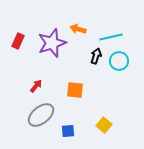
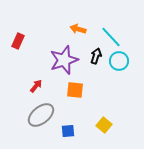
cyan line: rotated 60 degrees clockwise
purple star: moved 12 px right, 17 px down
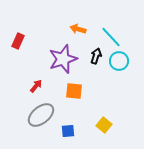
purple star: moved 1 px left, 1 px up
orange square: moved 1 px left, 1 px down
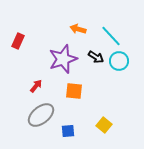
cyan line: moved 1 px up
black arrow: moved 1 px down; rotated 105 degrees clockwise
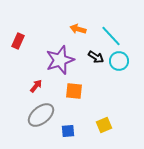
purple star: moved 3 px left, 1 px down
yellow square: rotated 28 degrees clockwise
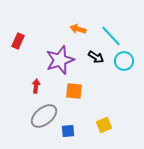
cyan circle: moved 5 px right
red arrow: rotated 32 degrees counterclockwise
gray ellipse: moved 3 px right, 1 px down
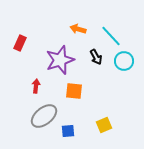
red rectangle: moved 2 px right, 2 px down
black arrow: rotated 28 degrees clockwise
